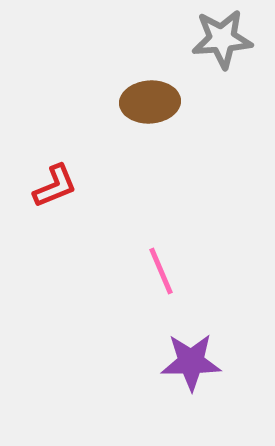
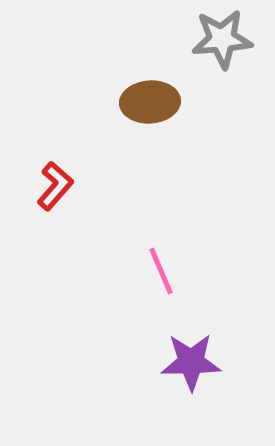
red L-shape: rotated 27 degrees counterclockwise
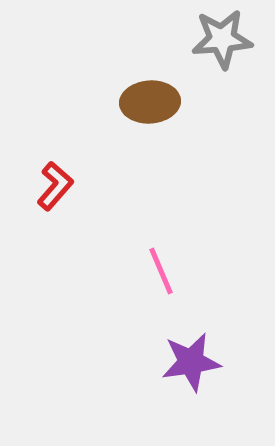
purple star: rotated 8 degrees counterclockwise
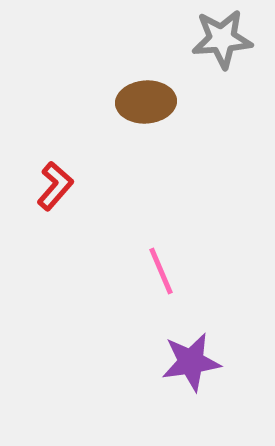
brown ellipse: moved 4 px left
